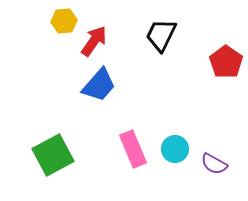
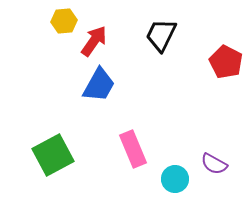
red pentagon: rotated 8 degrees counterclockwise
blue trapezoid: rotated 12 degrees counterclockwise
cyan circle: moved 30 px down
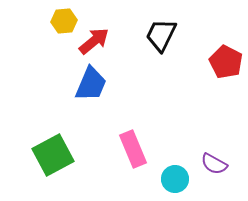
red arrow: rotated 16 degrees clockwise
blue trapezoid: moved 8 px left, 1 px up; rotated 6 degrees counterclockwise
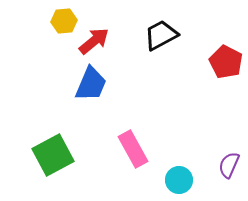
black trapezoid: rotated 36 degrees clockwise
pink rectangle: rotated 6 degrees counterclockwise
purple semicircle: moved 15 px right, 1 px down; rotated 84 degrees clockwise
cyan circle: moved 4 px right, 1 px down
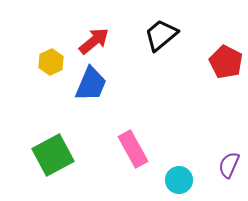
yellow hexagon: moved 13 px left, 41 px down; rotated 20 degrees counterclockwise
black trapezoid: rotated 12 degrees counterclockwise
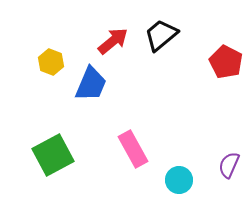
red arrow: moved 19 px right
yellow hexagon: rotated 15 degrees counterclockwise
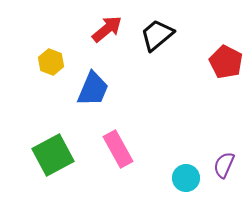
black trapezoid: moved 4 px left
red arrow: moved 6 px left, 12 px up
blue trapezoid: moved 2 px right, 5 px down
pink rectangle: moved 15 px left
purple semicircle: moved 5 px left
cyan circle: moved 7 px right, 2 px up
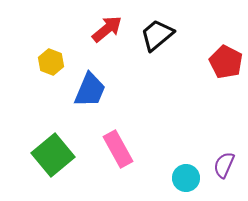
blue trapezoid: moved 3 px left, 1 px down
green square: rotated 12 degrees counterclockwise
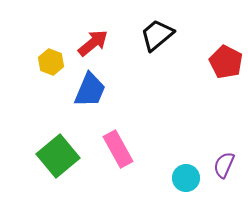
red arrow: moved 14 px left, 14 px down
green square: moved 5 px right, 1 px down
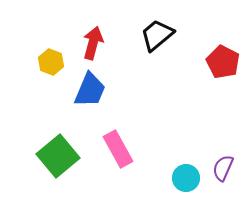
red arrow: rotated 36 degrees counterclockwise
red pentagon: moved 3 px left
purple semicircle: moved 1 px left, 3 px down
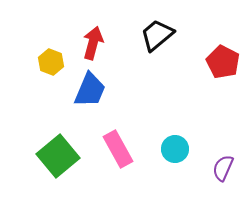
cyan circle: moved 11 px left, 29 px up
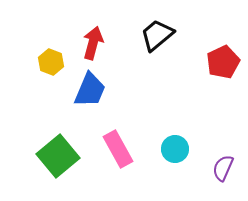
red pentagon: rotated 20 degrees clockwise
